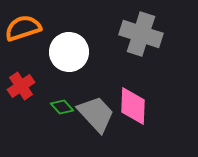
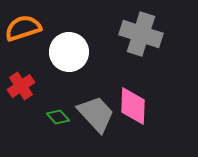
green diamond: moved 4 px left, 10 px down
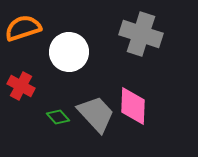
red cross: rotated 28 degrees counterclockwise
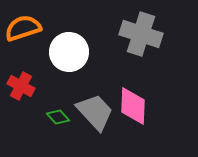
gray trapezoid: moved 1 px left, 2 px up
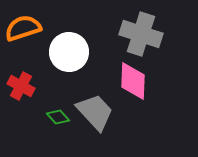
pink diamond: moved 25 px up
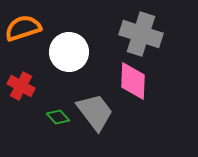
gray trapezoid: rotated 6 degrees clockwise
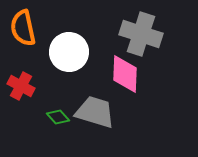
orange semicircle: rotated 84 degrees counterclockwise
pink diamond: moved 8 px left, 7 px up
gray trapezoid: rotated 36 degrees counterclockwise
